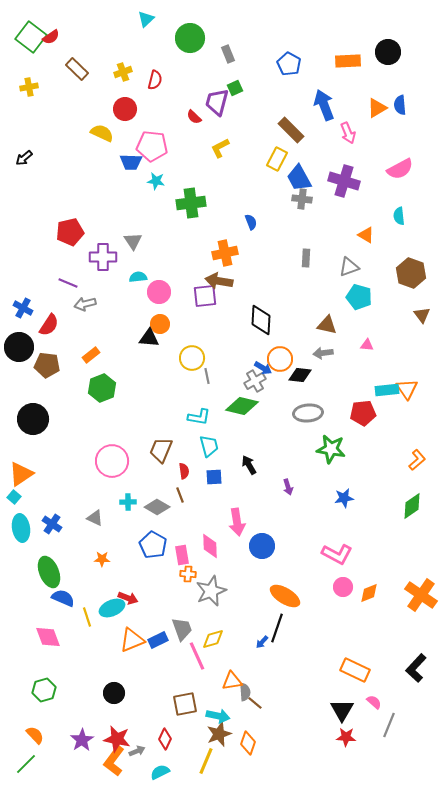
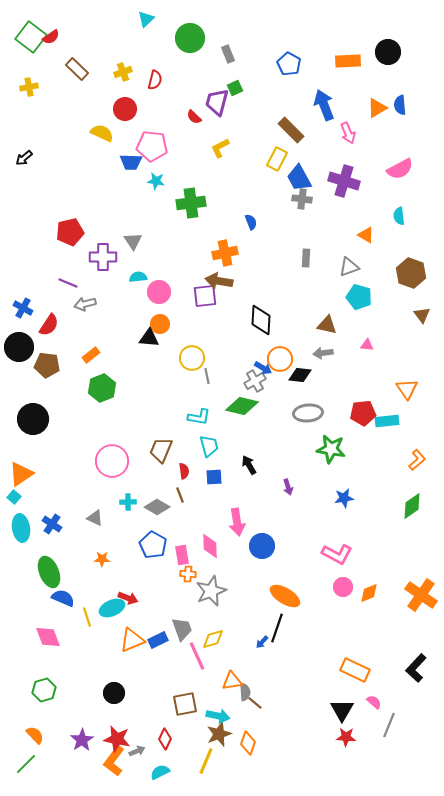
cyan rectangle at (387, 390): moved 31 px down
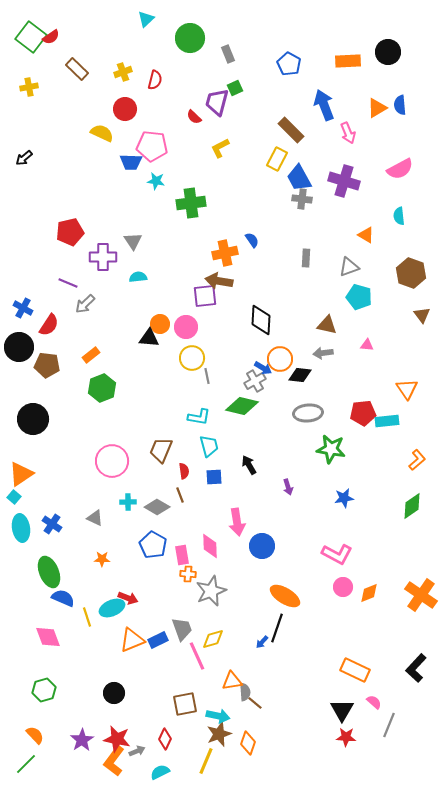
blue semicircle at (251, 222): moved 1 px right, 18 px down; rotated 14 degrees counterclockwise
pink circle at (159, 292): moved 27 px right, 35 px down
gray arrow at (85, 304): rotated 30 degrees counterclockwise
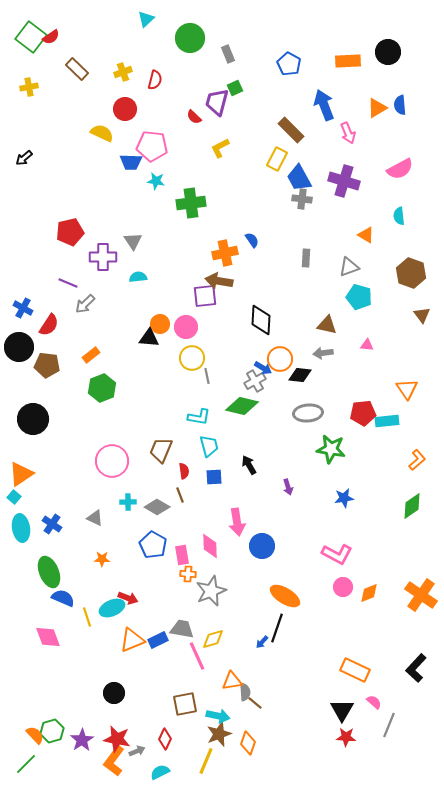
gray trapezoid at (182, 629): rotated 60 degrees counterclockwise
green hexagon at (44, 690): moved 8 px right, 41 px down
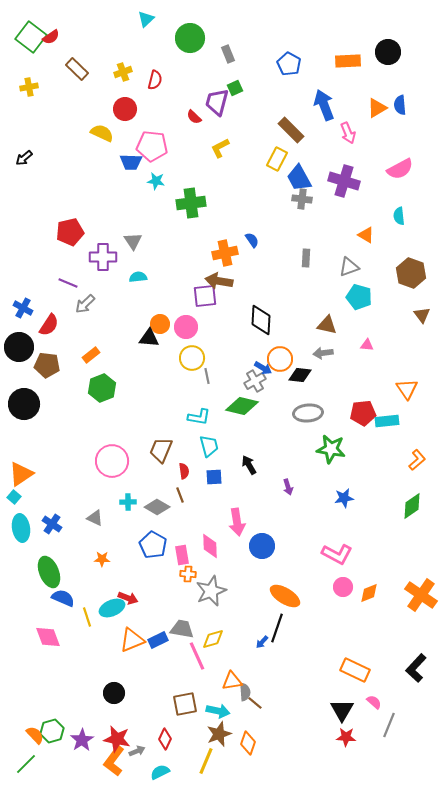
black circle at (33, 419): moved 9 px left, 15 px up
cyan arrow at (218, 716): moved 5 px up
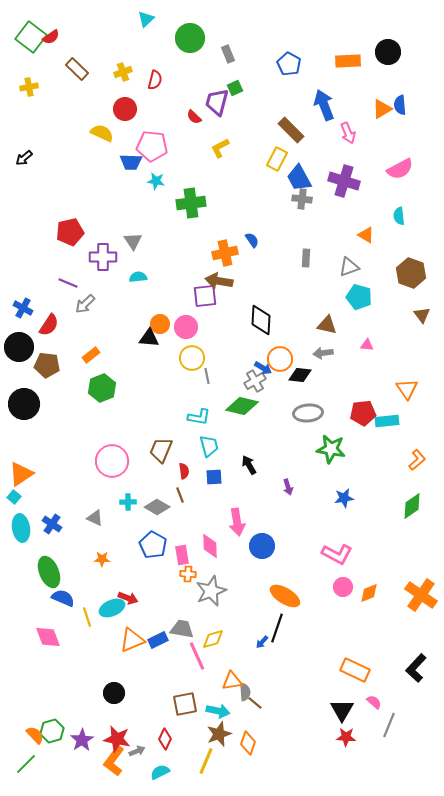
orange triangle at (377, 108): moved 5 px right, 1 px down
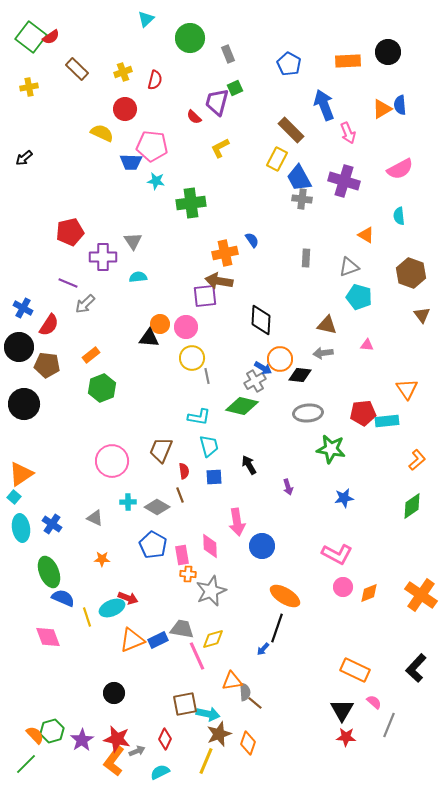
blue arrow at (262, 642): moved 1 px right, 7 px down
cyan arrow at (218, 711): moved 10 px left, 3 px down
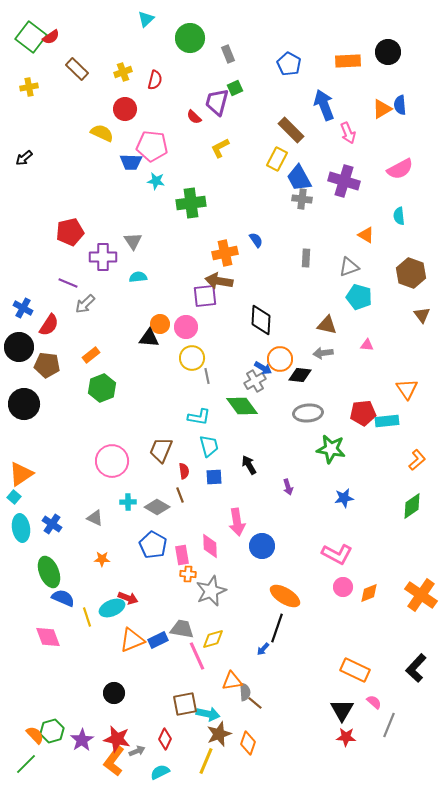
blue semicircle at (252, 240): moved 4 px right
green diamond at (242, 406): rotated 40 degrees clockwise
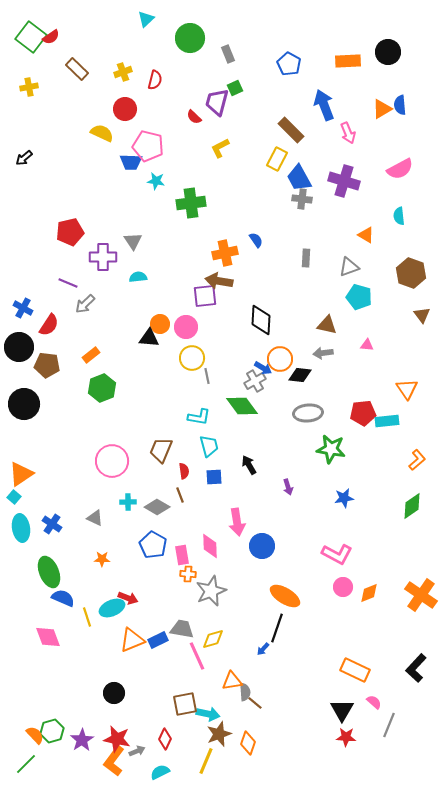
pink pentagon at (152, 146): moved 4 px left; rotated 8 degrees clockwise
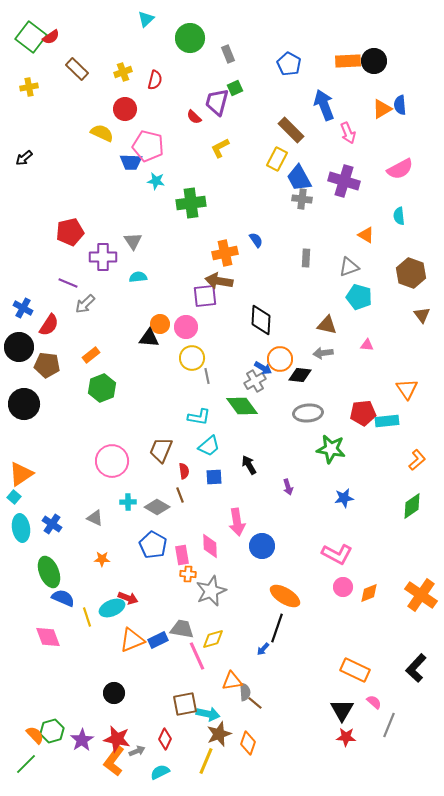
black circle at (388, 52): moved 14 px left, 9 px down
cyan trapezoid at (209, 446): rotated 65 degrees clockwise
